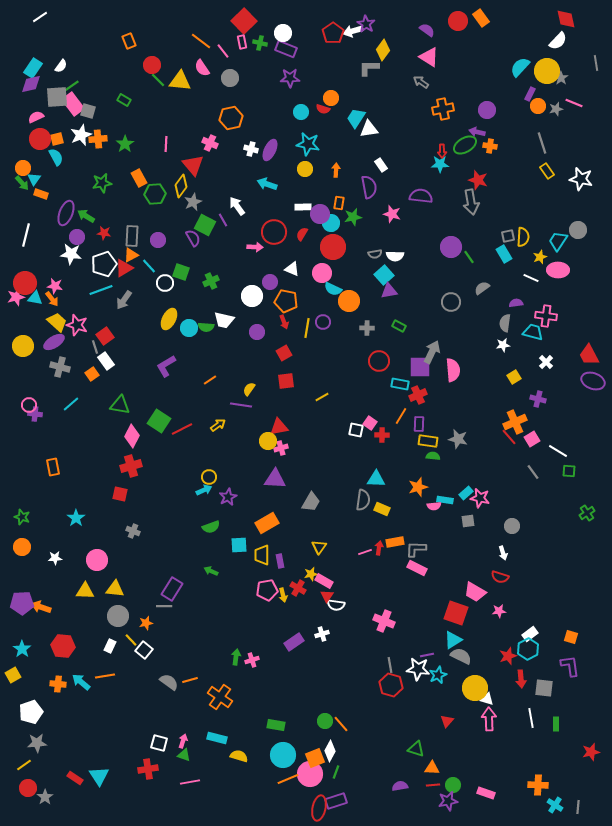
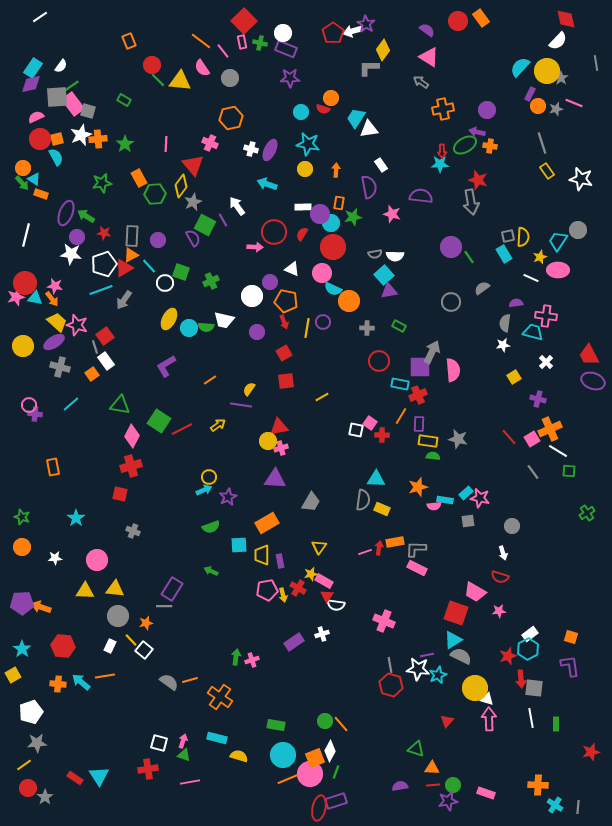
cyan triangle at (34, 179): rotated 32 degrees counterclockwise
orange cross at (515, 422): moved 35 px right, 7 px down
gray square at (544, 688): moved 10 px left
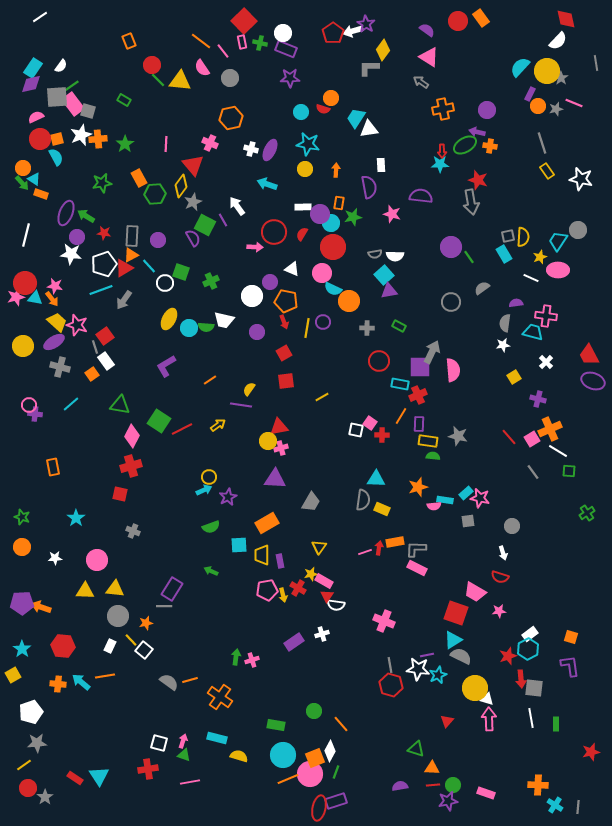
white rectangle at (381, 165): rotated 32 degrees clockwise
gray star at (458, 439): moved 3 px up
green circle at (325, 721): moved 11 px left, 10 px up
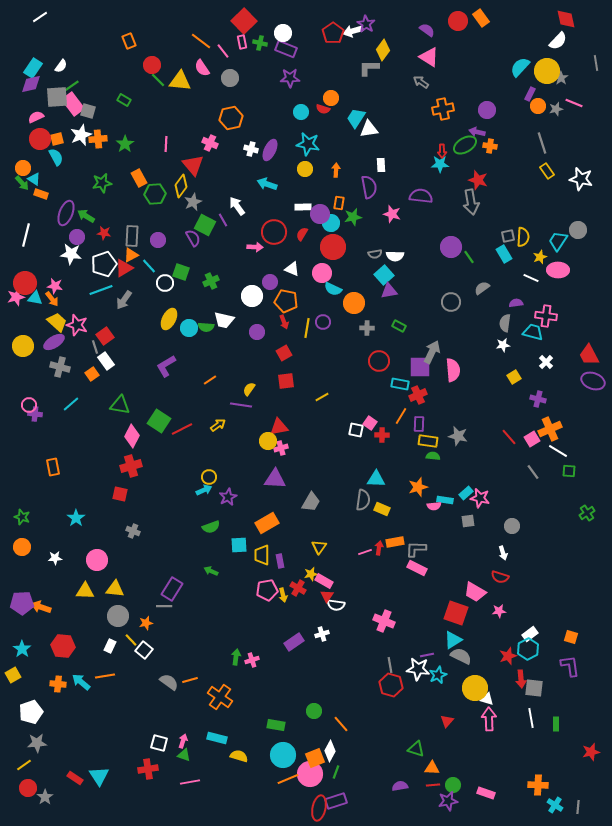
orange circle at (349, 301): moved 5 px right, 2 px down
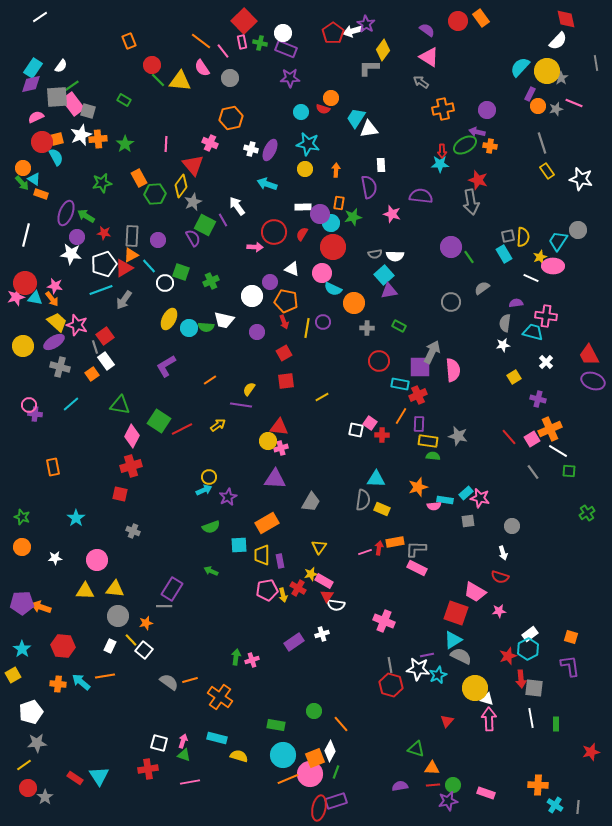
red circle at (40, 139): moved 2 px right, 3 px down
pink ellipse at (558, 270): moved 5 px left, 4 px up
red triangle at (279, 427): rotated 18 degrees clockwise
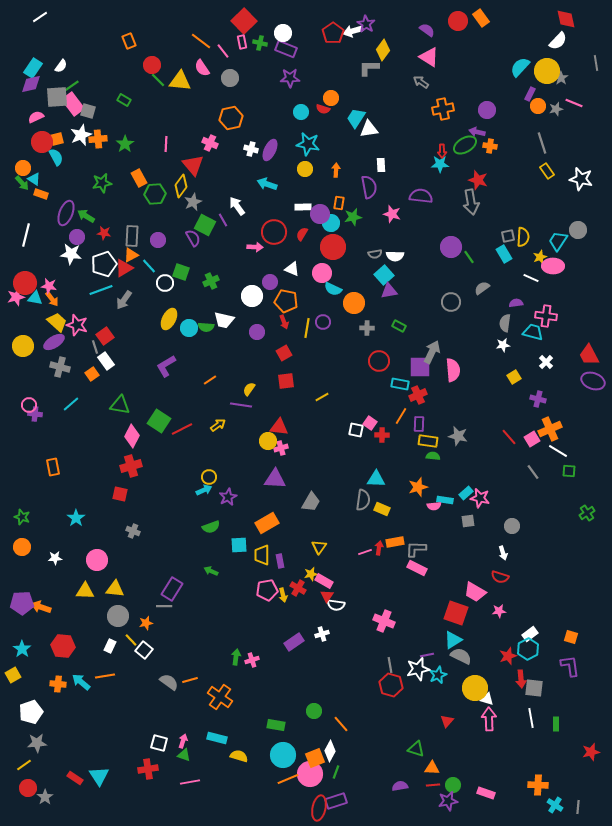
pink star at (55, 286): moved 6 px left
white star at (418, 669): rotated 20 degrees counterclockwise
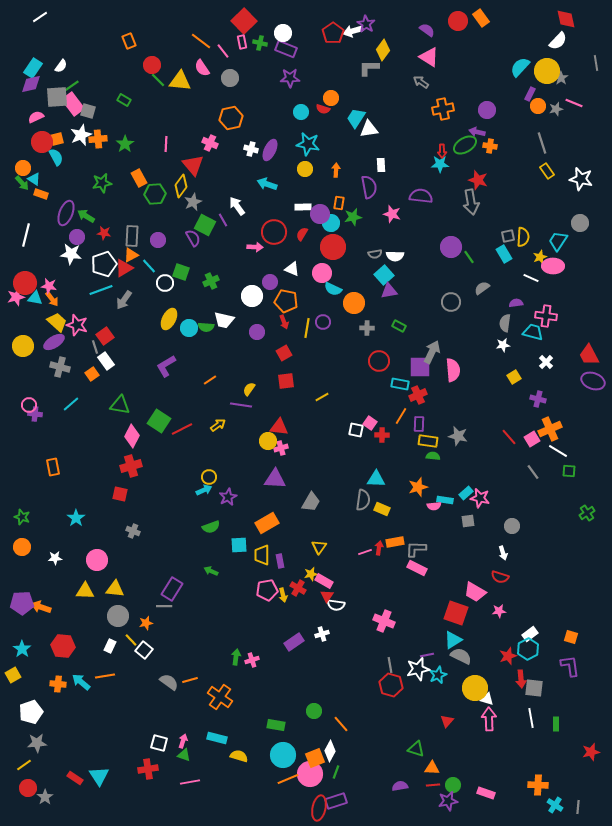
gray circle at (578, 230): moved 2 px right, 7 px up
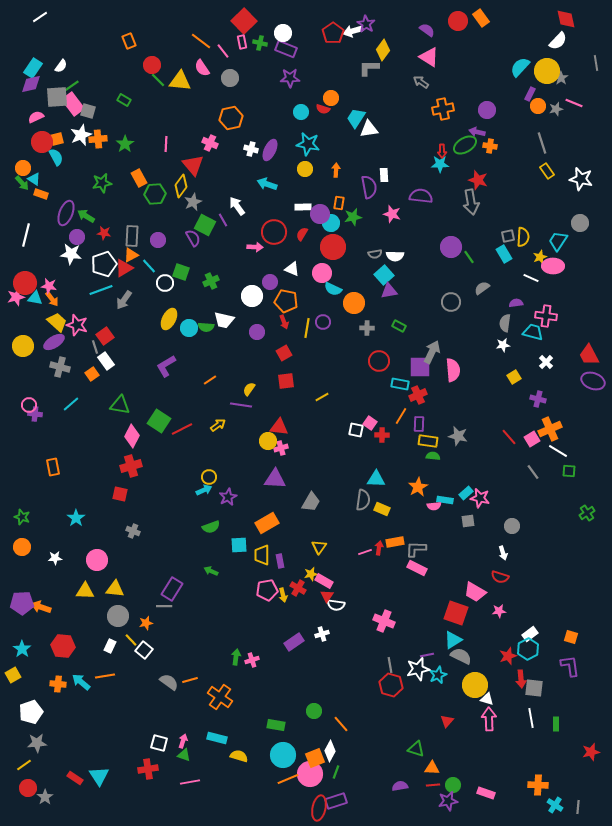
white rectangle at (381, 165): moved 3 px right, 10 px down
orange star at (418, 487): rotated 12 degrees counterclockwise
yellow circle at (475, 688): moved 3 px up
